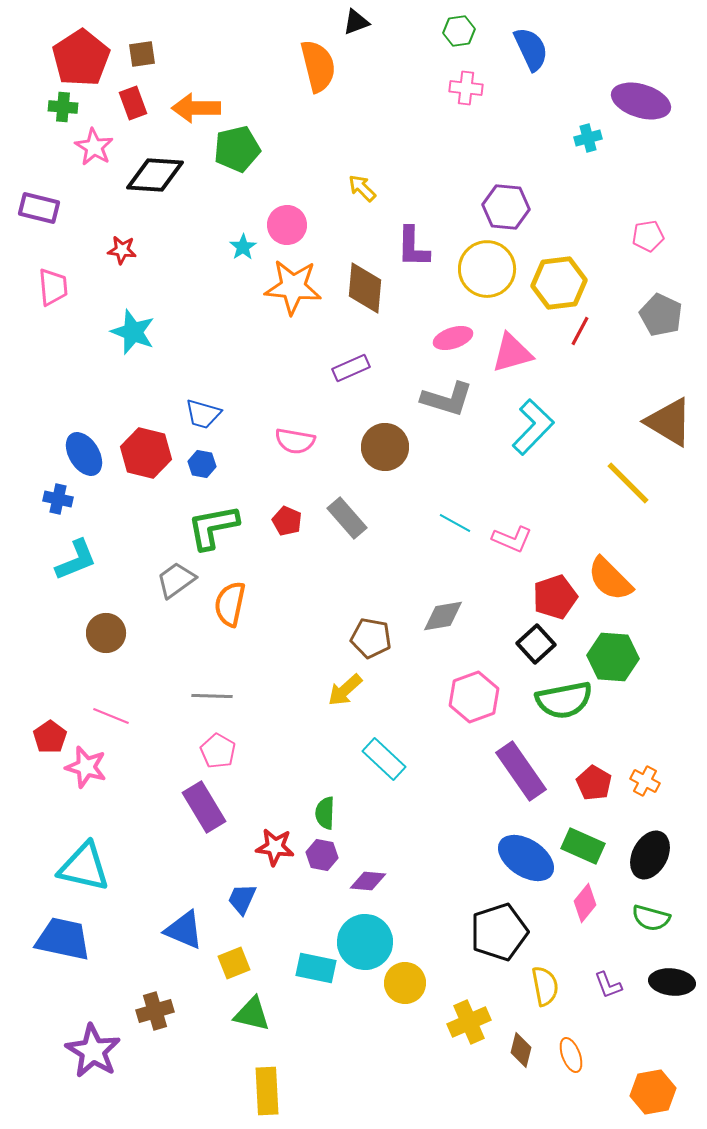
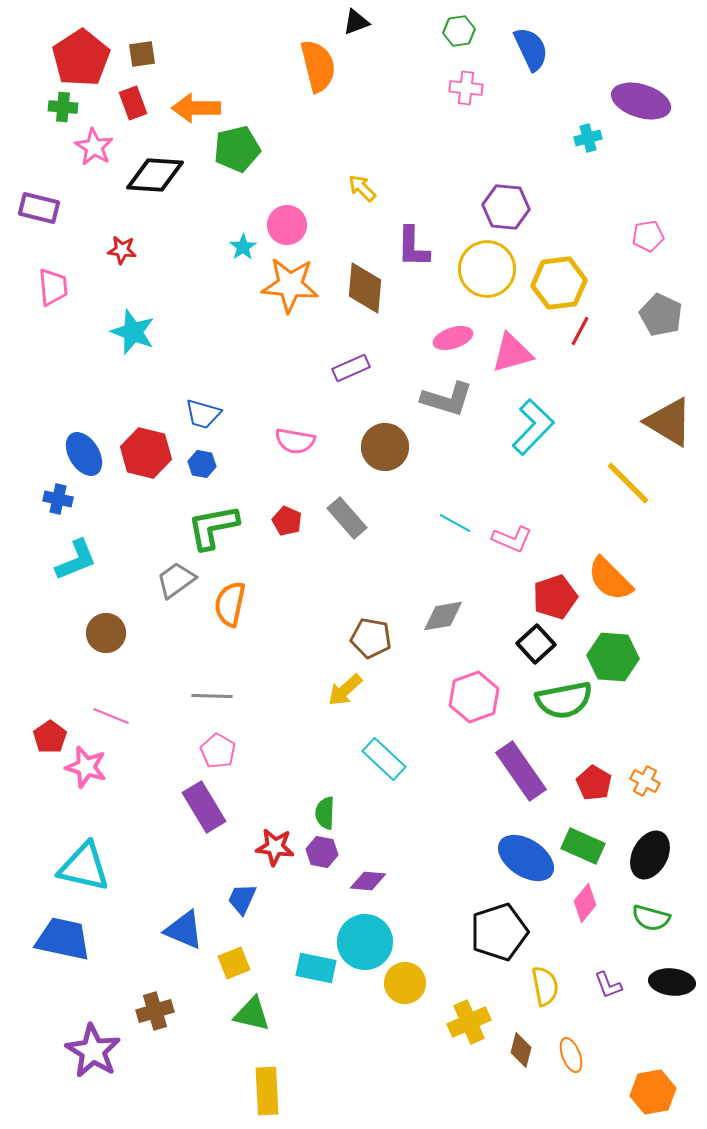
orange star at (293, 287): moved 3 px left, 2 px up
purple hexagon at (322, 855): moved 3 px up
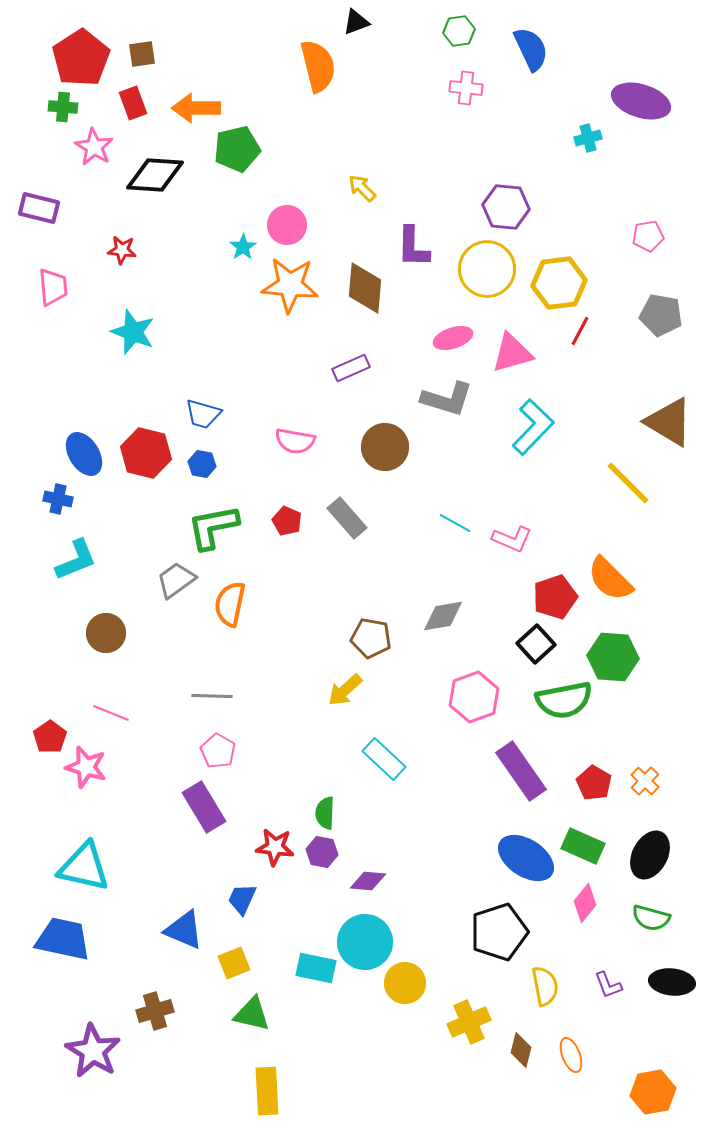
gray pentagon at (661, 315): rotated 15 degrees counterclockwise
pink line at (111, 716): moved 3 px up
orange cross at (645, 781): rotated 16 degrees clockwise
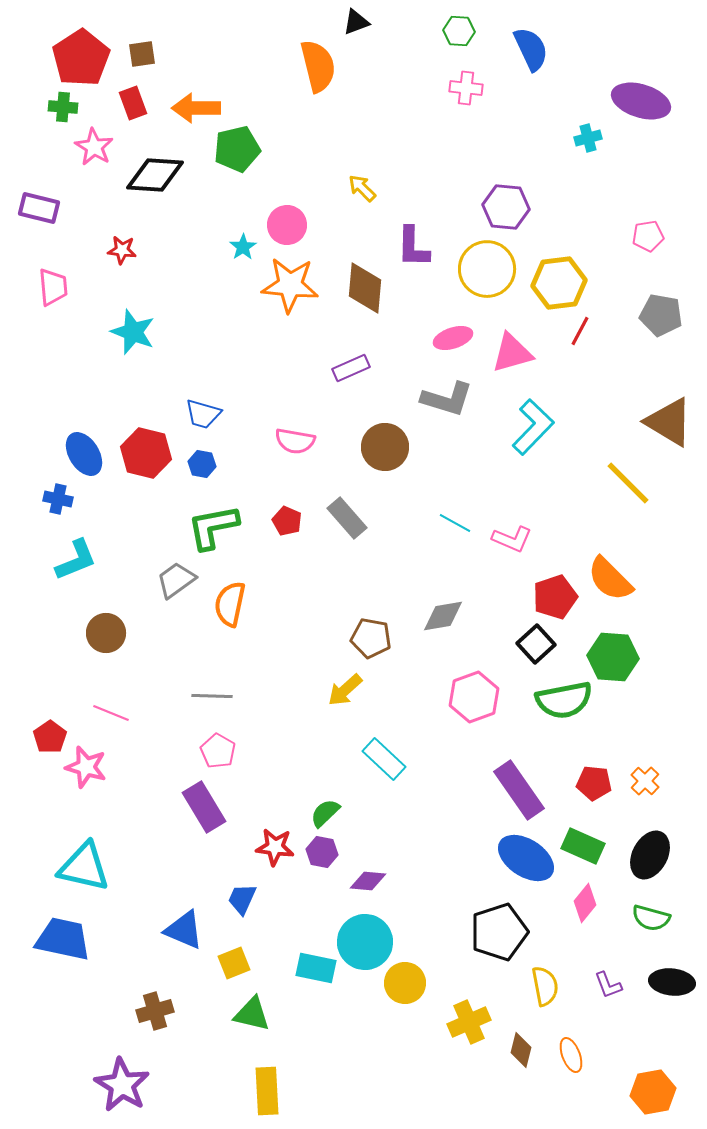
green hexagon at (459, 31): rotated 12 degrees clockwise
purple rectangle at (521, 771): moved 2 px left, 19 px down
red pentagon at (594, 783): rotated 24 degrees counterclockwise
green semicircle at (325, 813): rotated 44 degrees clockwise
purple star at (93, 1051): moved 29 px right, 34 px down
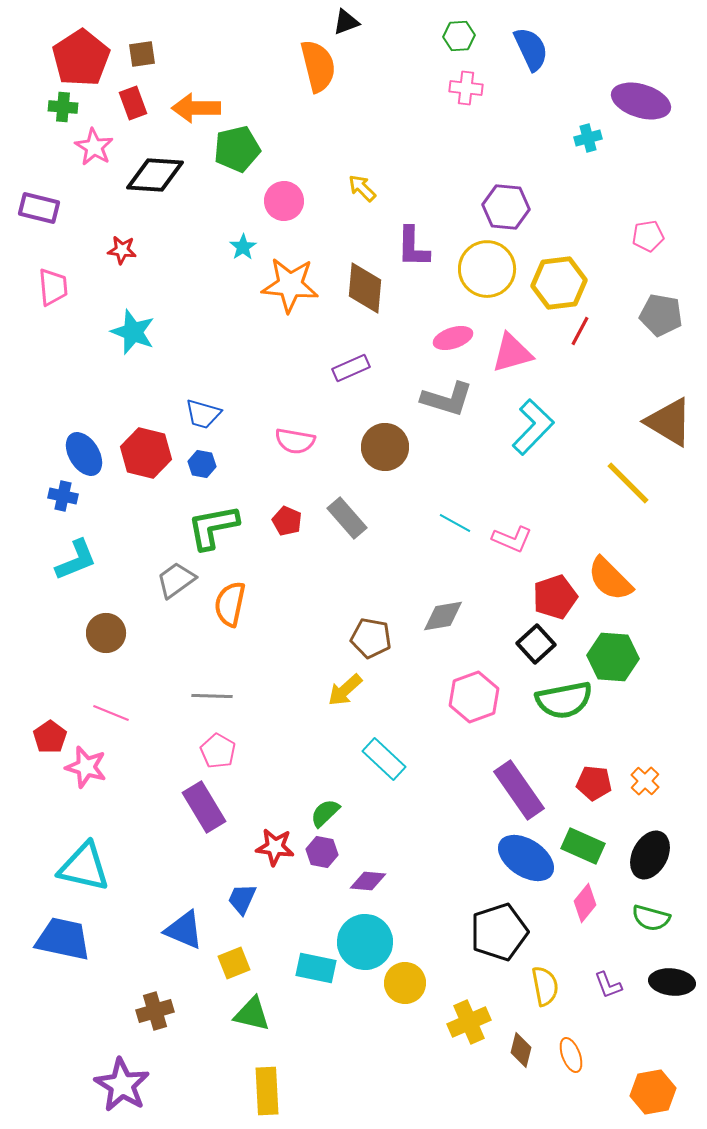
black triangle at (356, 22): moved 10 px left
green hexagon at (459, 31): moved 5 px down; rotated 8 degrees counterclockwise
pink circle at (287, 225): moved 3 px left, 24 px up
blue cross at (58, 499): moved 5 px right, 3 px up
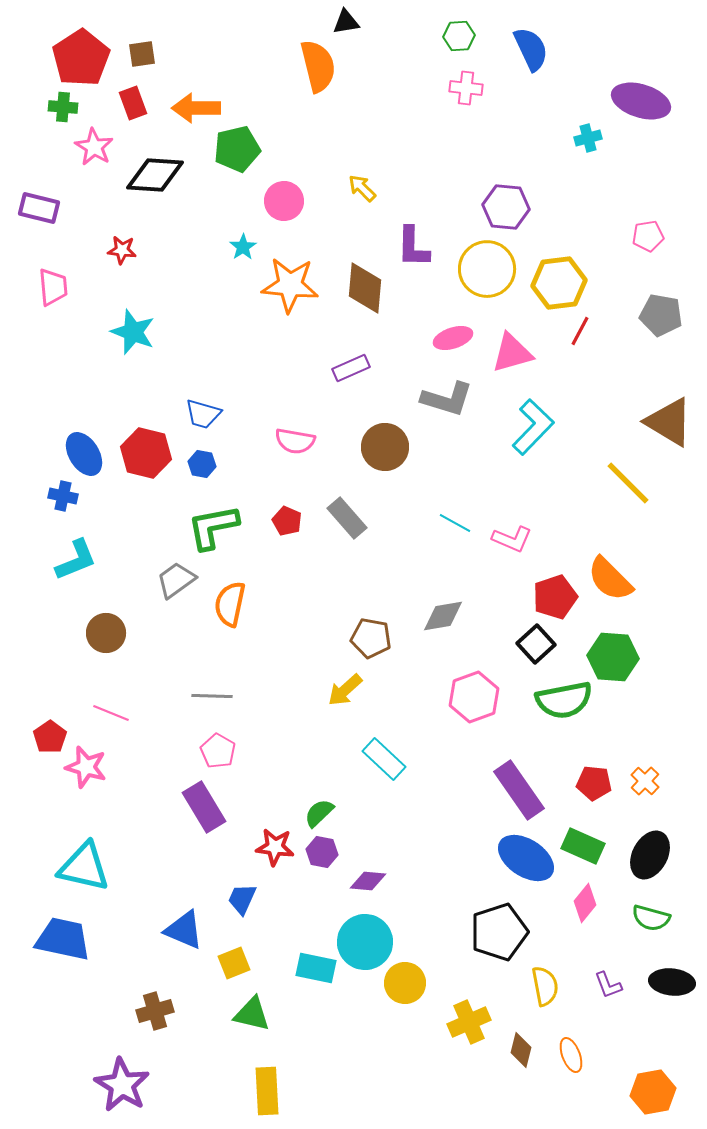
black triangle at (346, 22): rotated 12 degrees clockwise
green semicircle at (325, 813): moved 6 px left
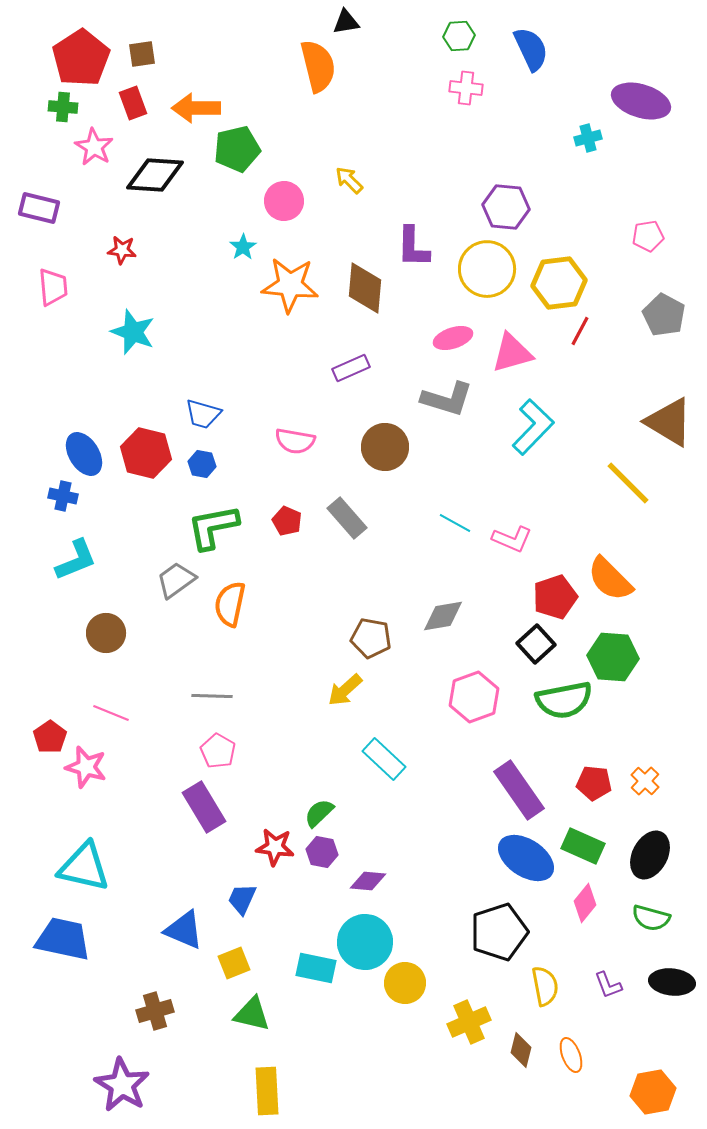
yellow arrow at (362, 188): moved 13 px left, 8 px up
gray pentagon at (661, 315): moved 3 px right; rotated 18 degrees clockwise
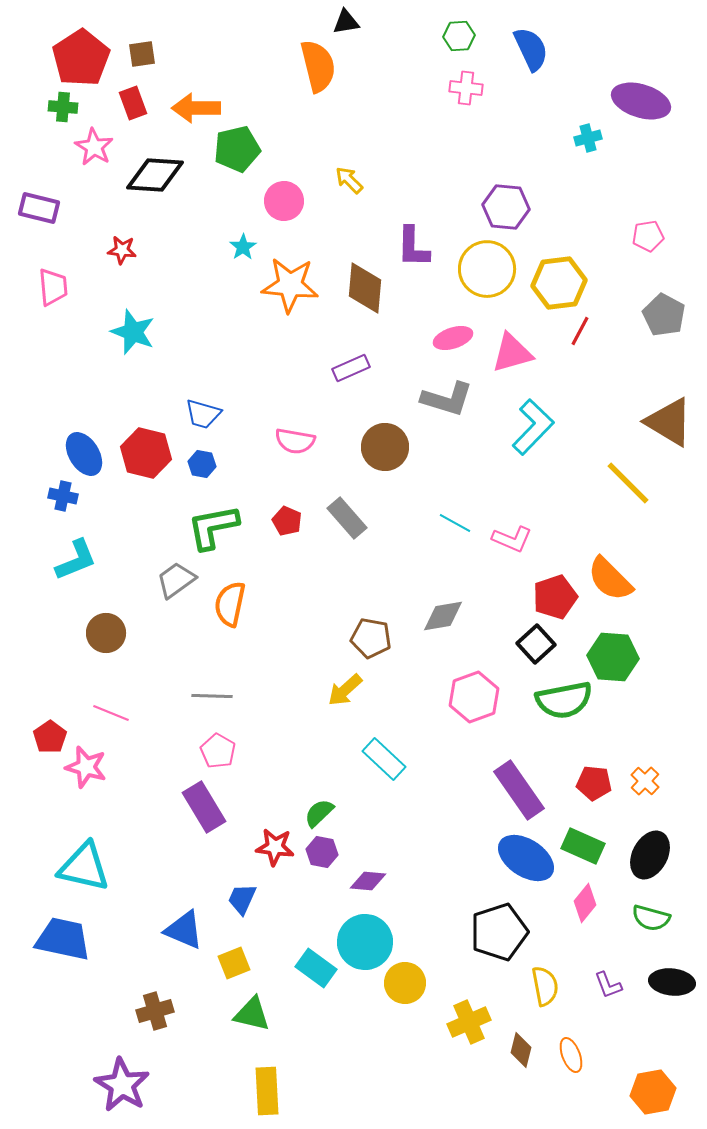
cyan rectangle at (316, 968): rotated 24 degrees clockwise
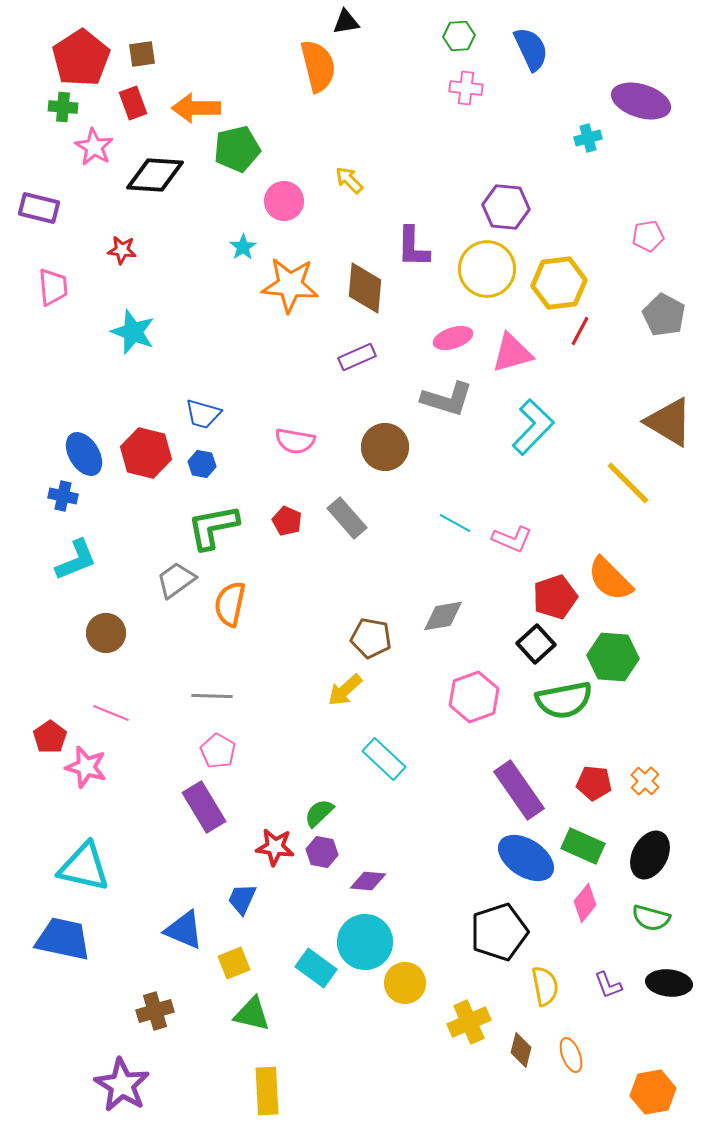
purple rectangle at (351, 368): moved 6 px right, 11 px up
black ellipse at (672, 982): moved 3 px left, 1 px down
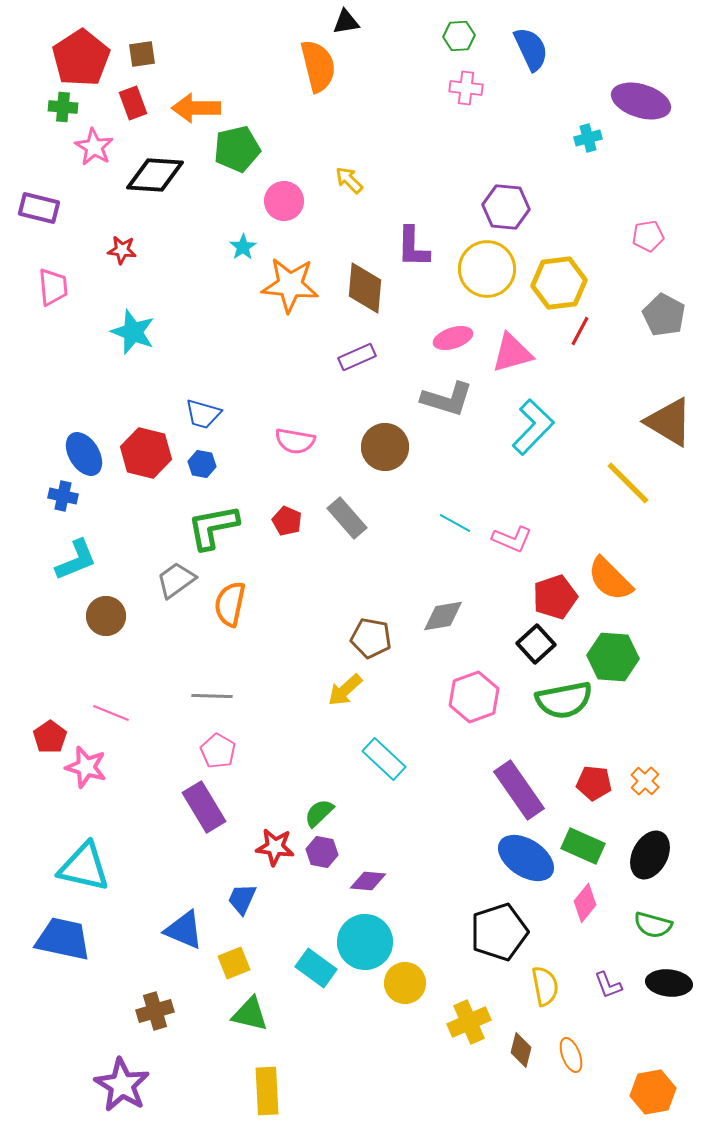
brown circle at (106, 633): moved 17 px up
green semicircle at (651, 918): moved 2 px right, 7 px down
green triangle at (252, 1014): moved 2 px left
